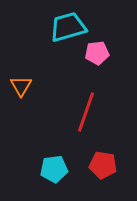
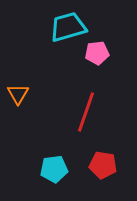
orange triangle: moved 3 px left, 8 px down
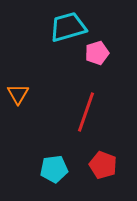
pink pentagon: rotated 10 degrees counterclockwise
red pentagon: rotated 12 degrees clockwise
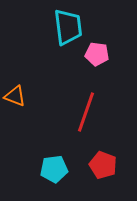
cyan trapezoid: rotated 99 degrees clockwise
pink pentagon: moved 1 px down; rotated 25 degrees clockwise
orange triangle: moved 3 px left, 2 px down; rotated 40 degrees counterclockwise
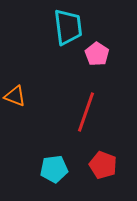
pink pentagon: rotated 25 degrees clockwise
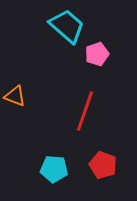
cyan trapezoid: moved 1 px left, 1 px up; rotated 42 degrees counterclockwise
pink pentagon: rotated 20 degrees clockwise
red line: moved 1 px left, 1 px up
cyan pentagon: rotated 12 degrees clockwise
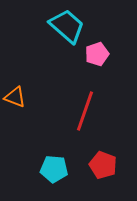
orange triangle: moved 1 px down
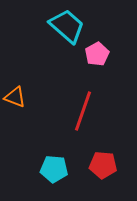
pink pentagon: rotated 10 degrees counterclockwise
red line: moved 2 px left
red pentagon: rotated 16 degrees counterclockwise
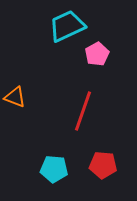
cyan trapezoid: rotated 66 degrees counterclockwise
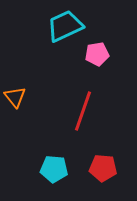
cyan trapezoid: moved 2 px left
pink pentagon: rotated 20 degrees clockwise
orange triangle: rotated 30 degrees clockwise
red pentagon: moved 3 px down
